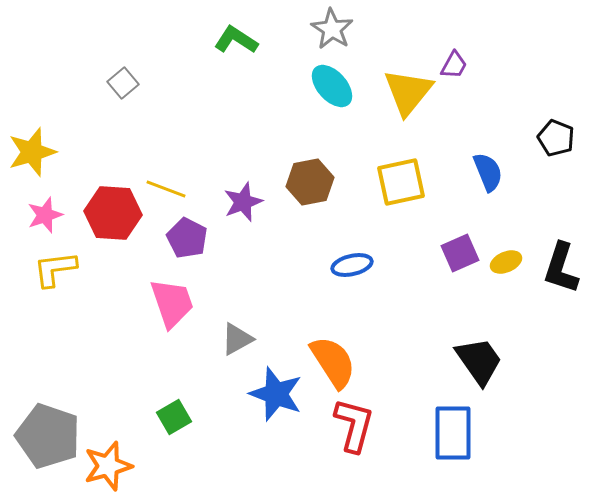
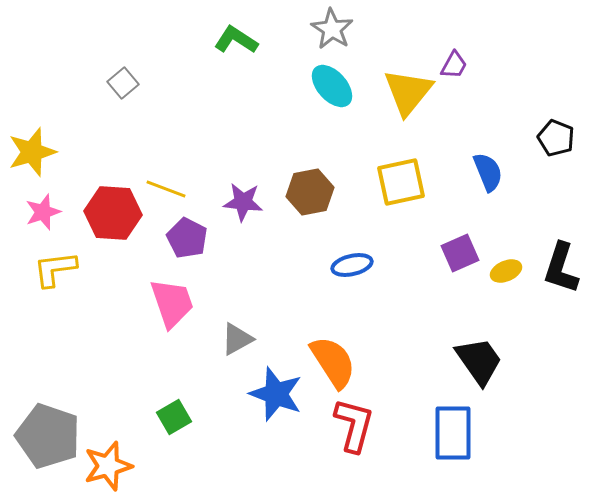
brown hexagon: moved 10 px down
purple star: rotated 27 degrees clockwise
pink star: moved 2 px left, 3 px up
yellow ellipse: moved 9 px down
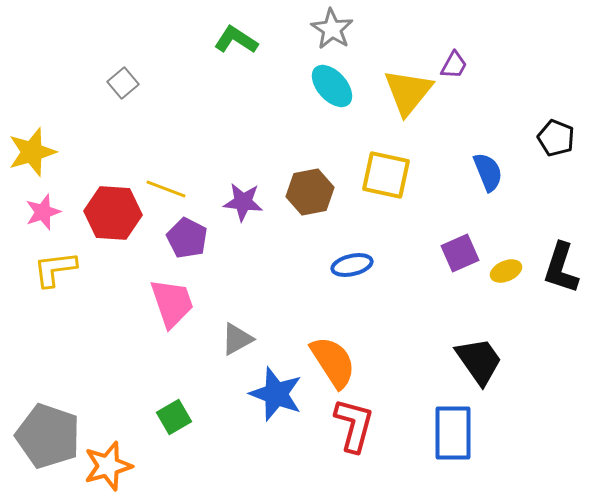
yellow square: moved 15 px left, 7 px up; rotated 24 degrees clockwise
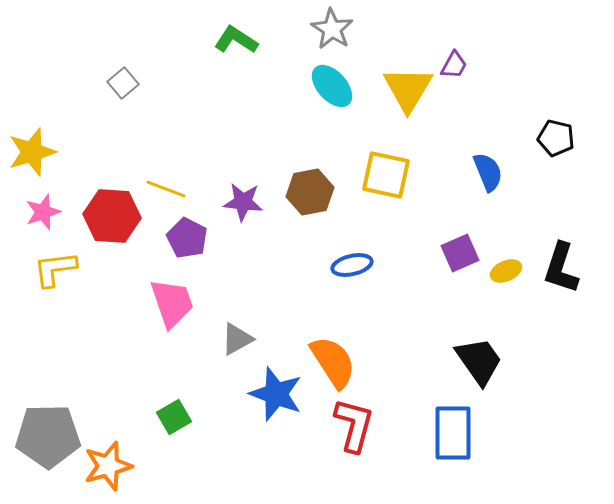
yellow triangle: moved 3 px up; rotated 8 degrees counterclockwise
black pentagon: rotated 9 degrees counterclockwise
red hexagon: moved 1 px left, 3 px down
gray pentagon: rotated 20 degrees counterclockwise
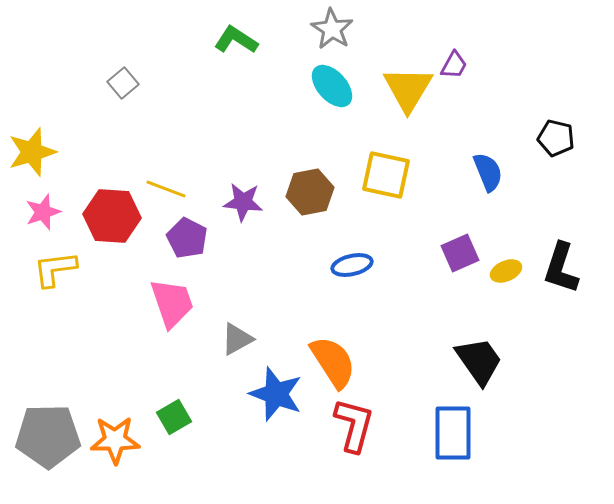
orange star: moved 7 px right, 26 px up; rotated 15 degrees clockwise
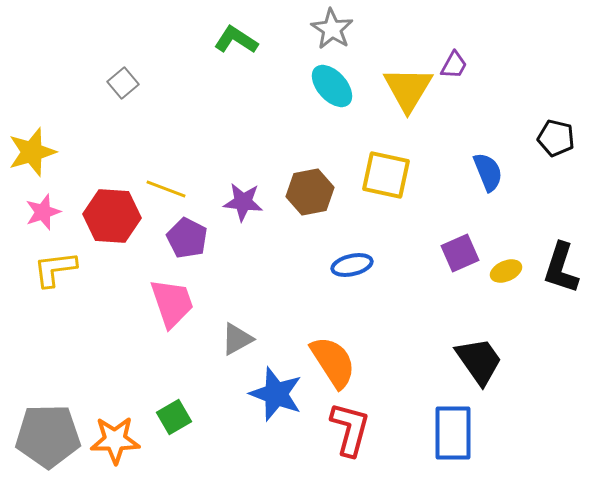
red L-shape: moved 4 px left, 4 px down
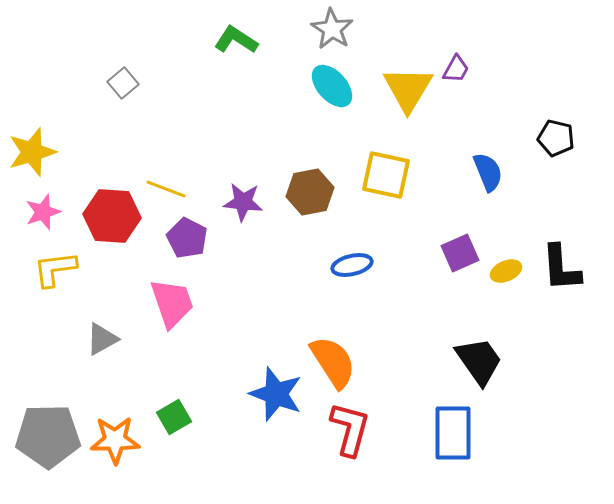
purple trapezoid: moved 2 px right, 4 px down
black L-shape: rotated 22 degrees counterclockwise
gray triangle: moved 135 px left
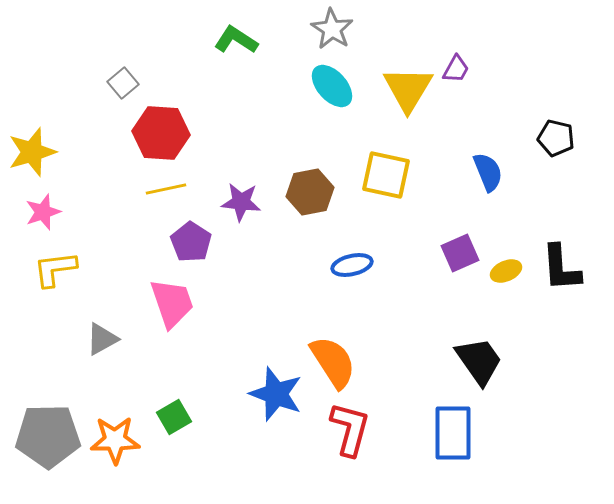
yellow line: rotated 33 degrees counterclockwise
purple star: moved 2 px left
red hexagon: moved 49 px right, 83 px up
purple pentagon: moved 4 px right, 4 px down; rotated 6 degrees clockwise
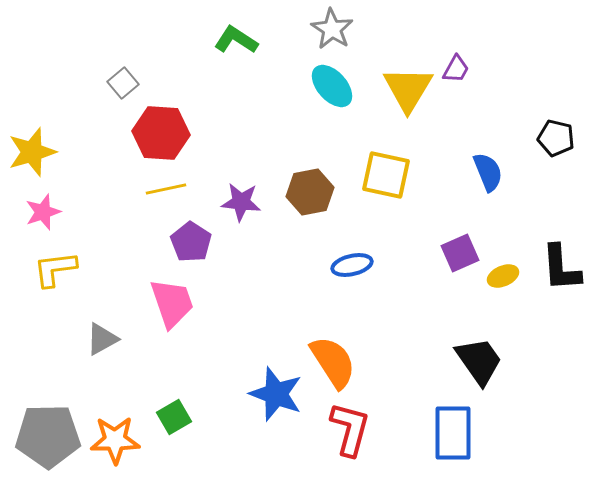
yellow ellipse: moved 3 px left, 5 px down
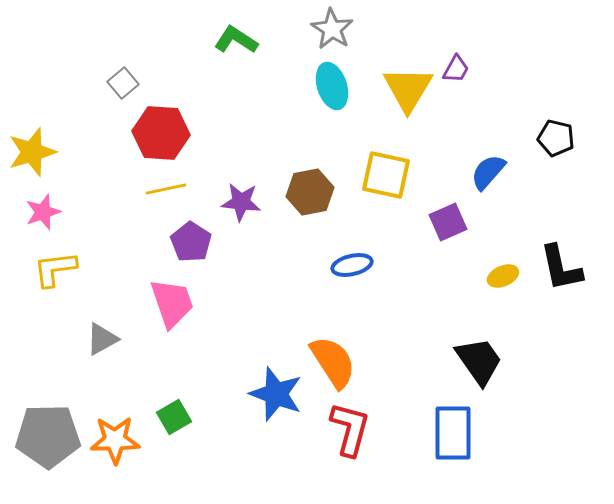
cyan ellipse: rotated 24 degrees clockwise
blue semicircle: rotated 117 degrees counterclockwise
purple square: moved 12 px left, 31 px up
black L-shape: rotated 8 degrees counterclockwise
